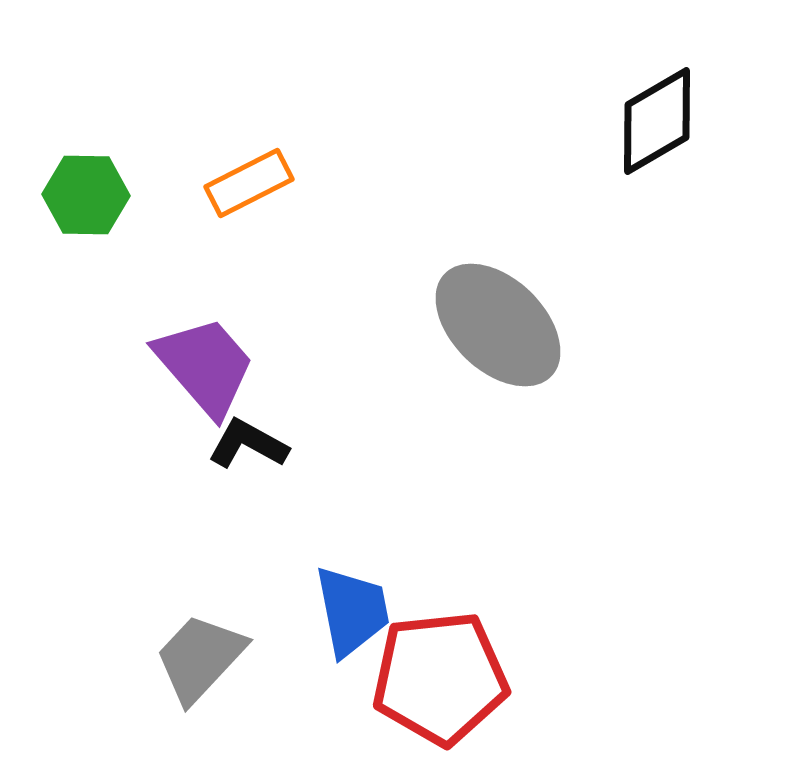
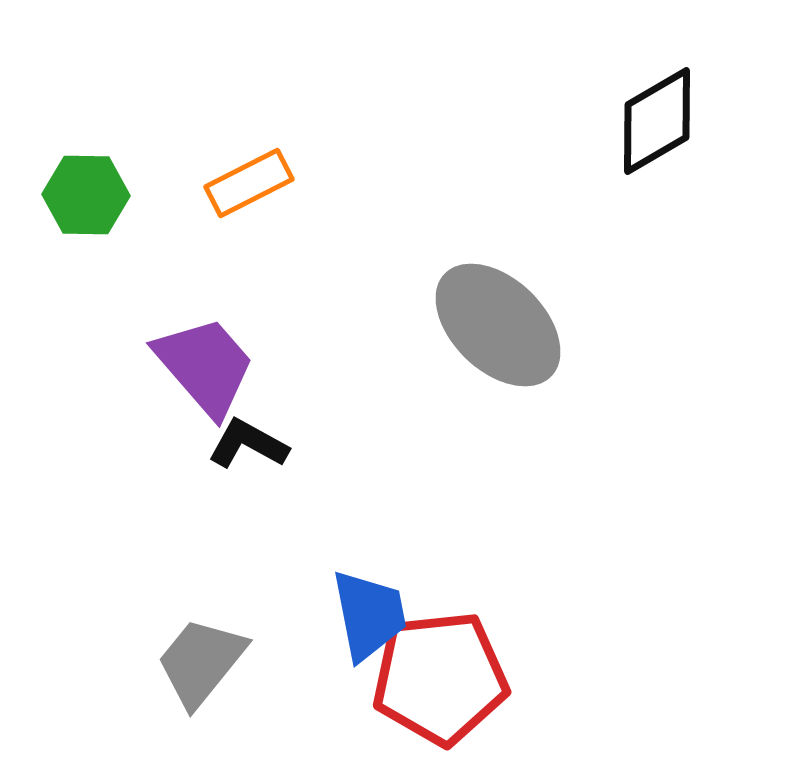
blue trapezoid: moved 17 px right, 4 px down
gray trapezoid: moved 1 px right, 4 px down; rotated 4 degrees counterclockwise
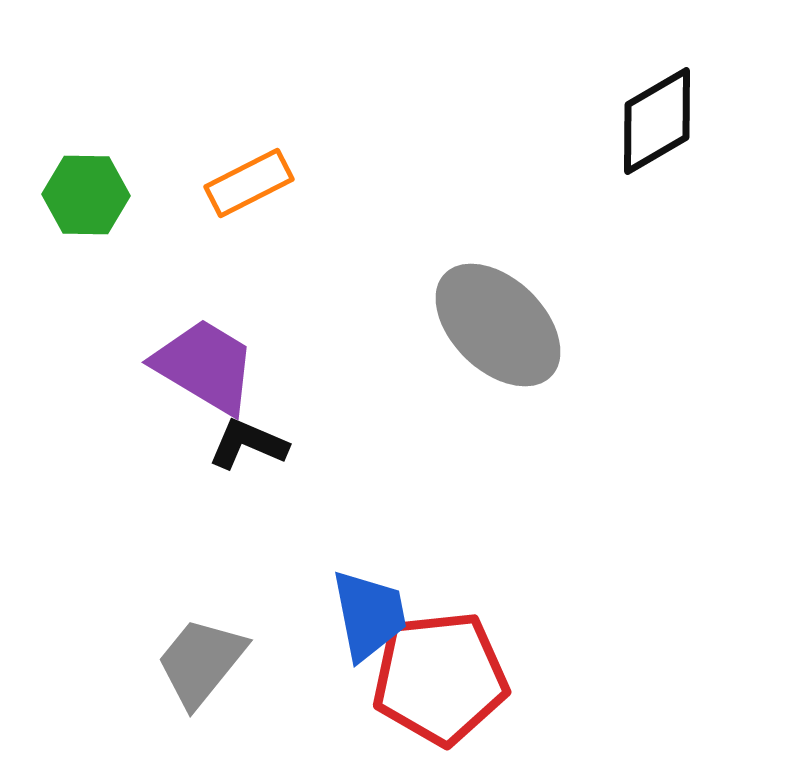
purple trapezoid: rotated 18 degrees counterclockwise
black L-shape: rotated 6 degrees counterclockwise
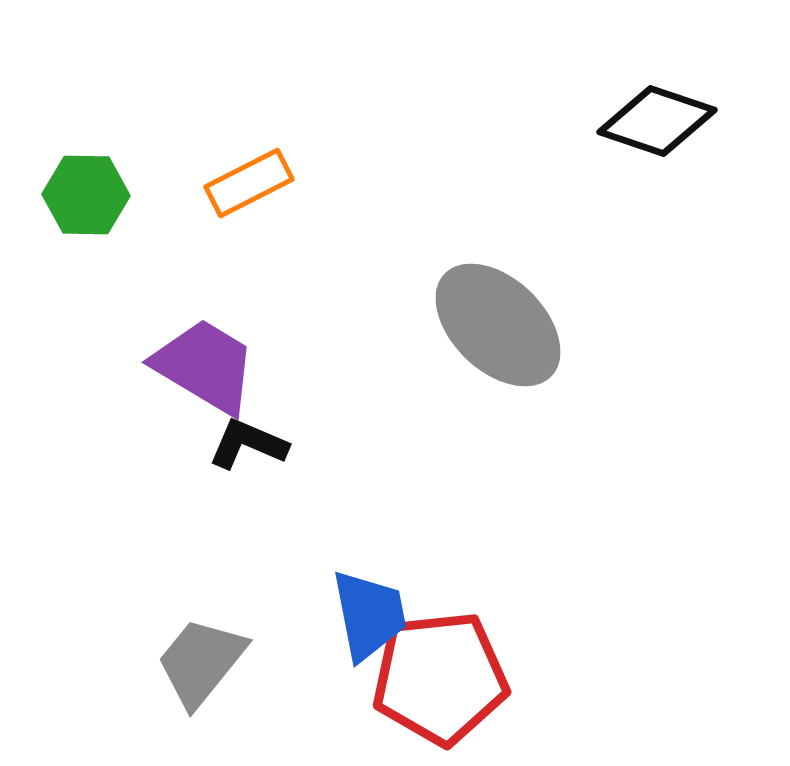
black diamond: rotated 49 degrees clockwise
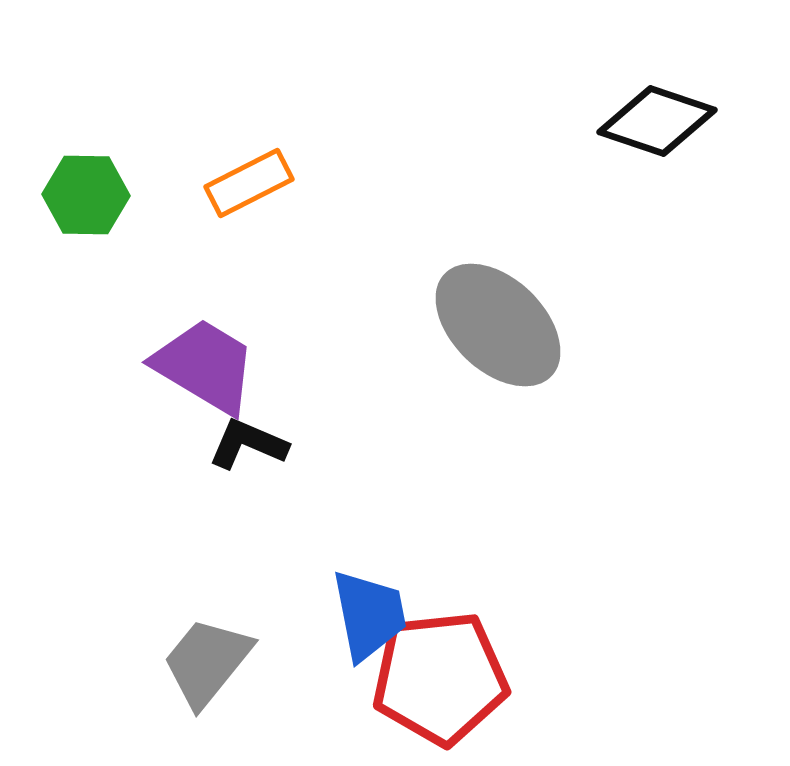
gray trapezoid: moved 6 px right
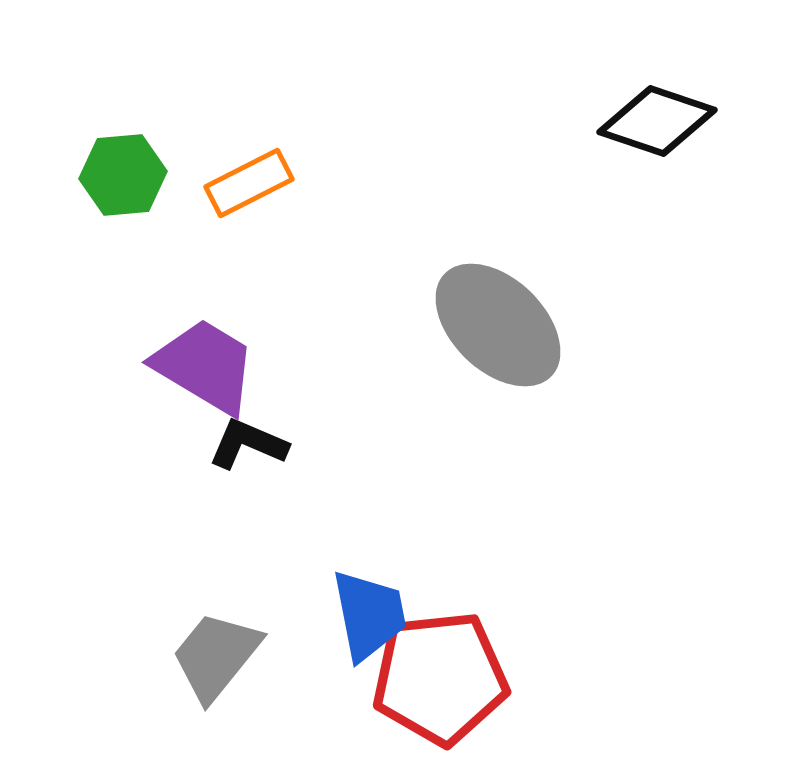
green hexagon: moved 37 px right, 20 px up; rotated 6 degrees counterclockwise
gray trapezoid: moved 9 px right, 6 px up
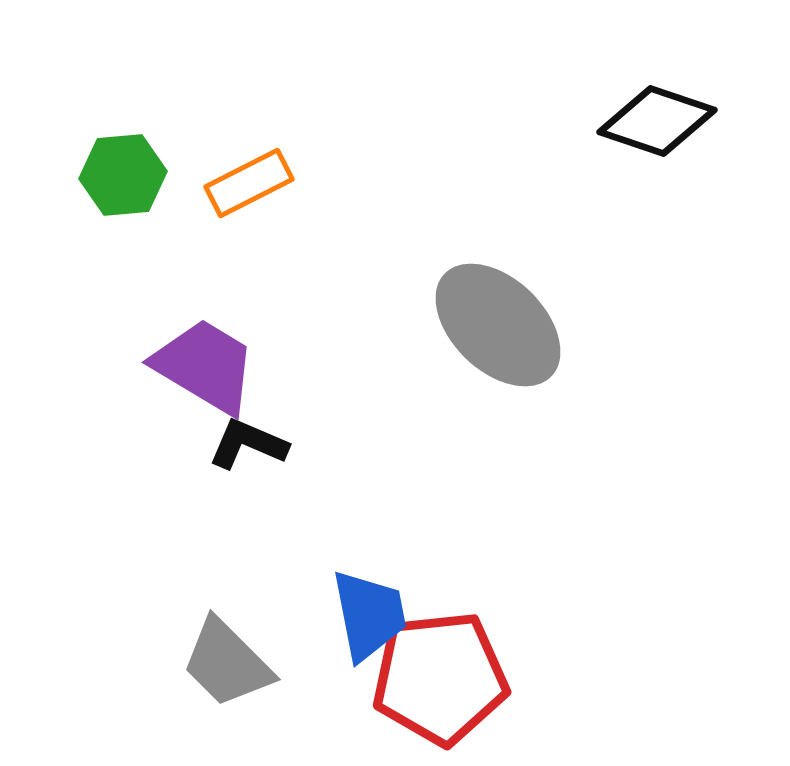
gray trapezoid: moved 11 px right, 7 px down; rotated 84 degrees counterclockwise
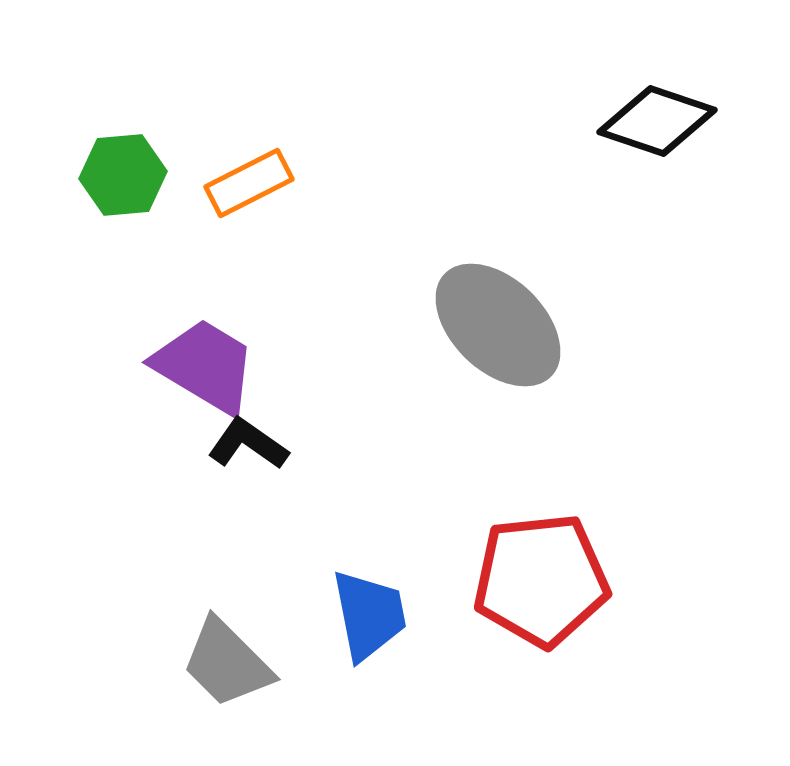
black L-shape: rotated 12 degrees clockwise
red pentagon: moved 101 px right, 98 px up
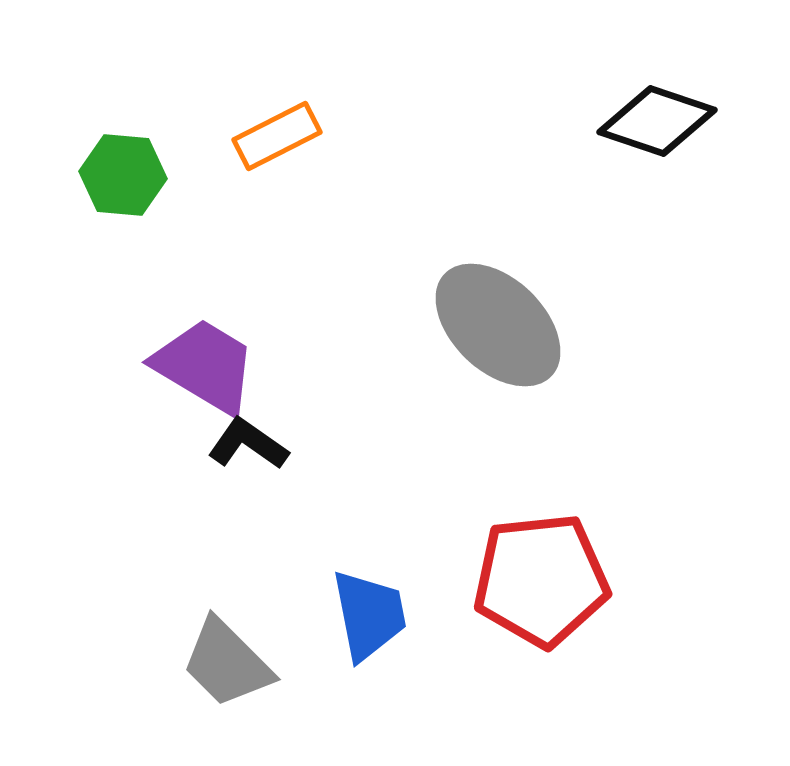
green hexagon: rotated 10 degrees clockwise
orange rectangle: moved 28 px right, 47 px up
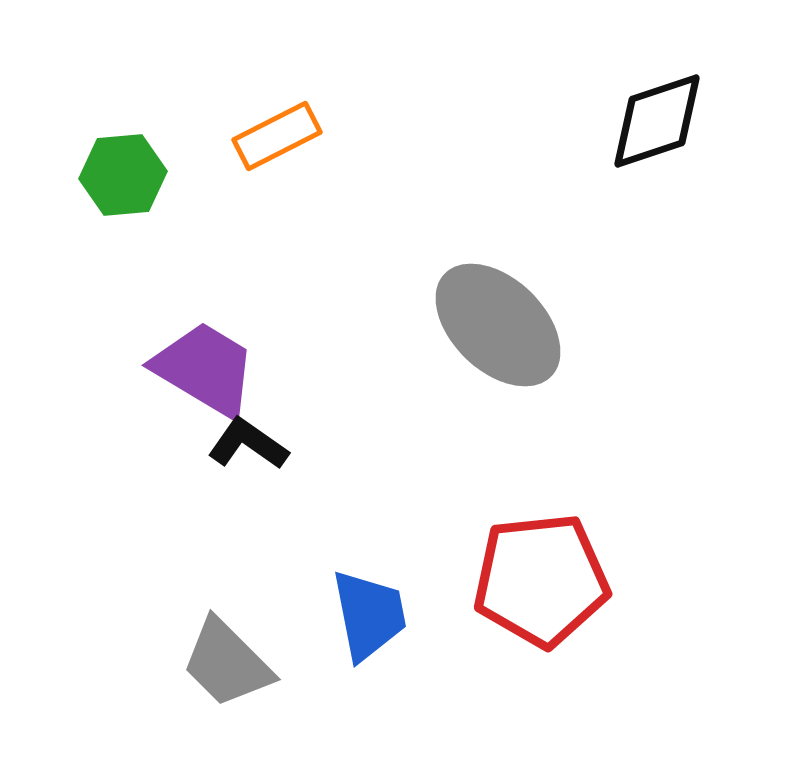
black diamond: rotated 37 degrees counterclockwise
green hexagon: rotated 10 degrees counterclockwise
purple trapezoid: moved 3 px down
